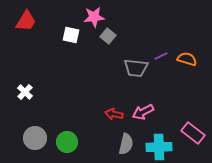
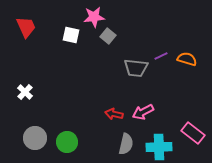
red trapezoid: moved 6 px down; rotated 55 degrees counterclockwise
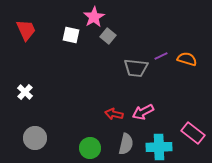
pink star: rotated 25 degrees counterclockwise
red trapezoid: moved 3 px down
green circle: moved 23 px right, 6 px down
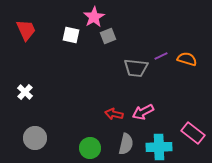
gray square: rotated 28 degrees clockwise
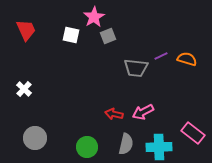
white cross: moved 1 px left, 3 px up
green circle: moved 3 px left, 1 px up
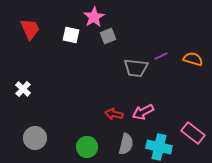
red trapezoid: moved 4 px right, 1 px up
orange semicircle: moved 6 px right
white cross: moved 1 px left
cyan cross: rotated 15 degrees clockwise
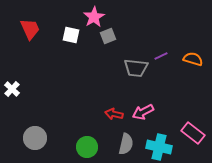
white cross: moved 11 px left
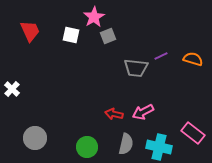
red trapezoid: moved 2 px down
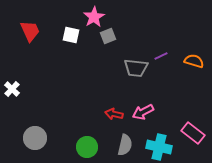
orange semicircle: moved 1 px right, 2 px down
gray semicircle: moved 1 px left, 1 px down
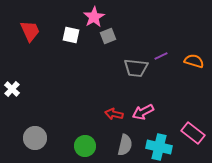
green circle: moved 2 px left, 1 px up
